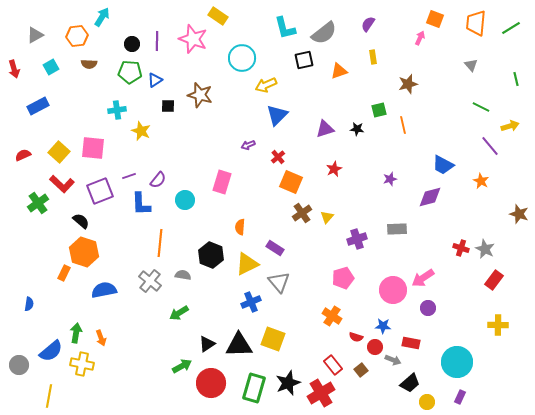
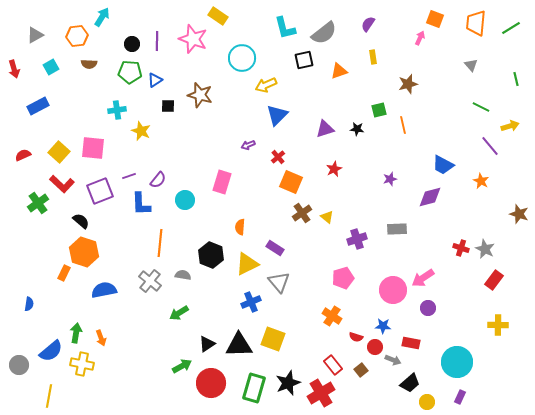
yellow triangle at (327, 217): rotated 32 degrees counterclockwise
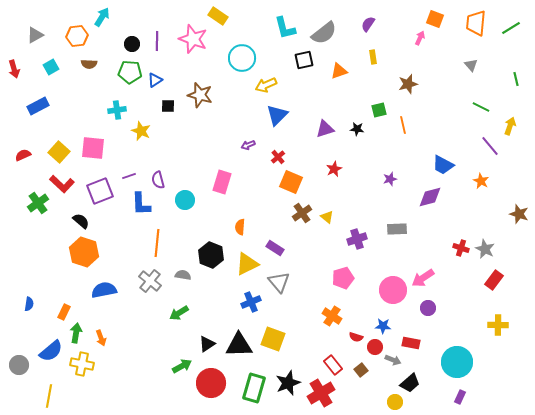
yellow arrow at (510, 126): rotated 54 degrees counterclockwise
purple semicircle at (158, 180): rotated 126 degrees clockwise
orange line at (160, 243): moved 3 px left
orange rectangle at (64, 273): moved 39 px down
yellow circle at (427, 402): moved 32 px left
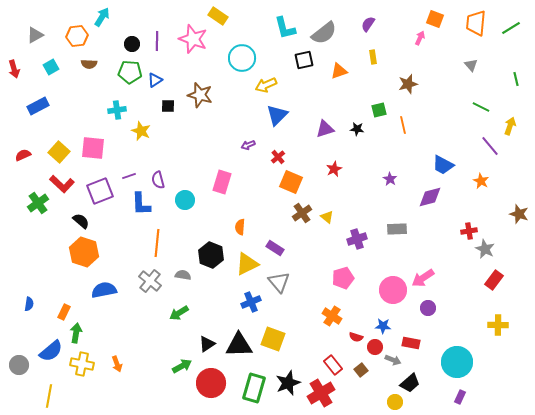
purple star at (390, 179): rotated 24 degrees counterclockwise
red cross at (461, 248): moved 8 px right, 17 px up; rotated 28 degrees counterclockwise
orange arrow at (101, 338): moved 16 px right, 26 px down
